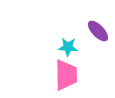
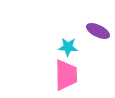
purple ellipse: rotated 20 degrees counterclockwise
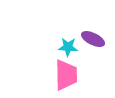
purple ellipse: moved 5 px left, 8 px down
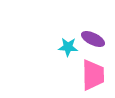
pink trapezoid: moved 27 px right
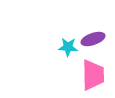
purple ellipse: rotated 45 degrees counterclockwise
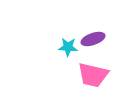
pink trapezoid: rotated 104 degrees clockwise
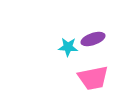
pink trapezoid: moved 3 px down; rotated 24 degrees counterclockwise
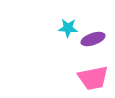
cyan star: moved 19 px up
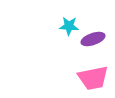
cyan star: moved 1 px right, 2 px up
